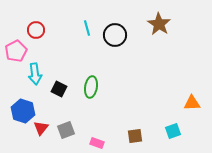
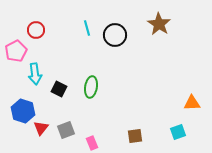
cyan square: moved 5 px right, 1 px down
pink rectangle: moved 5 px left; rotated 48 degrees clockwise
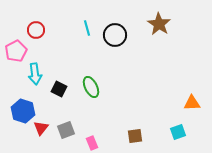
green ellipse: rotated 35 degrees counterclockwise
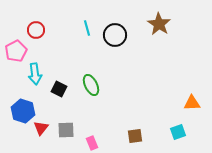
green ellipse: moved 2 px up
gray square: rotated 18 degrees clockwise
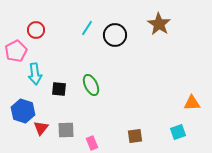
cyan line: rotated 49 degrees clockwise
black square: rotated 21 degrees counterclockwise
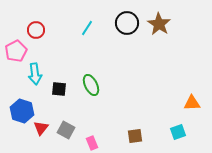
black circle: moved 12 px right, 12 px up
blue hexagon: moved 1 px left
gray square: rotated 30 degrees clockwise
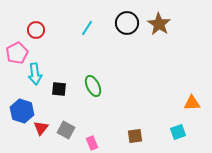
pink pentagon: moved 1 px right, 2 px down
green ellipse: moved 2 px right, 1 px down
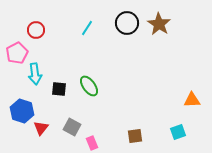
green ellipse: moved 4 px left; rotated 10 degrees counterclockwise
orange triangle: moved 3 px up
gray square: moved 6 px right, 3 px up
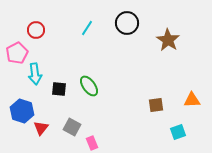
brown star: moved 9 px right, 16 px down
brown square: moved 21 px right, 31 px up
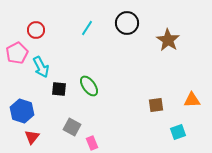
cyan arrow: moved 6 px right, 7 px up; rotated 20 degrees counterclockwise
red triangle: moved 9 px left, 9 px down
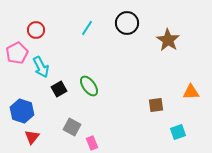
black square: rotated 35 degrees counterclockwise
orange triangle: moved 1 px left, 8 px up
